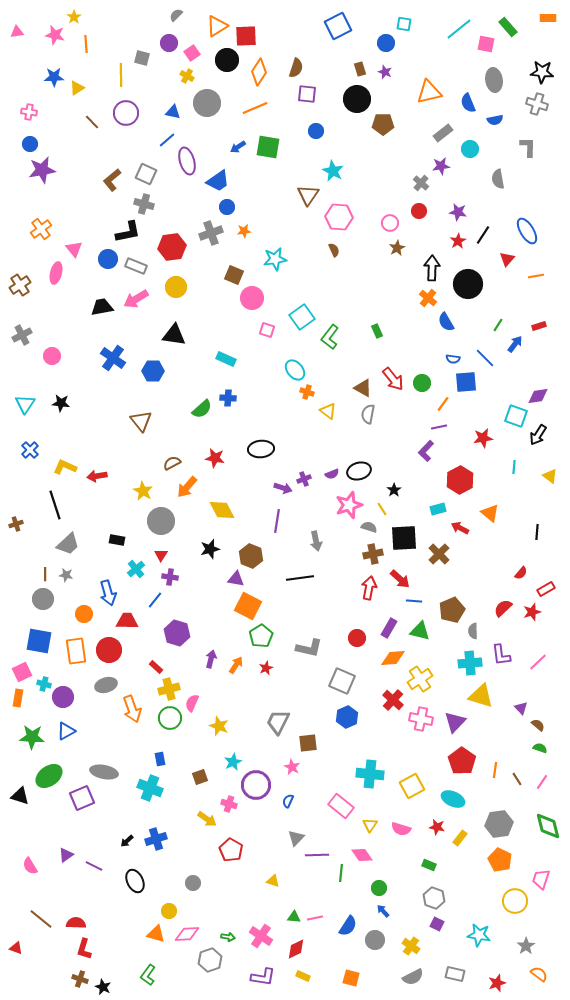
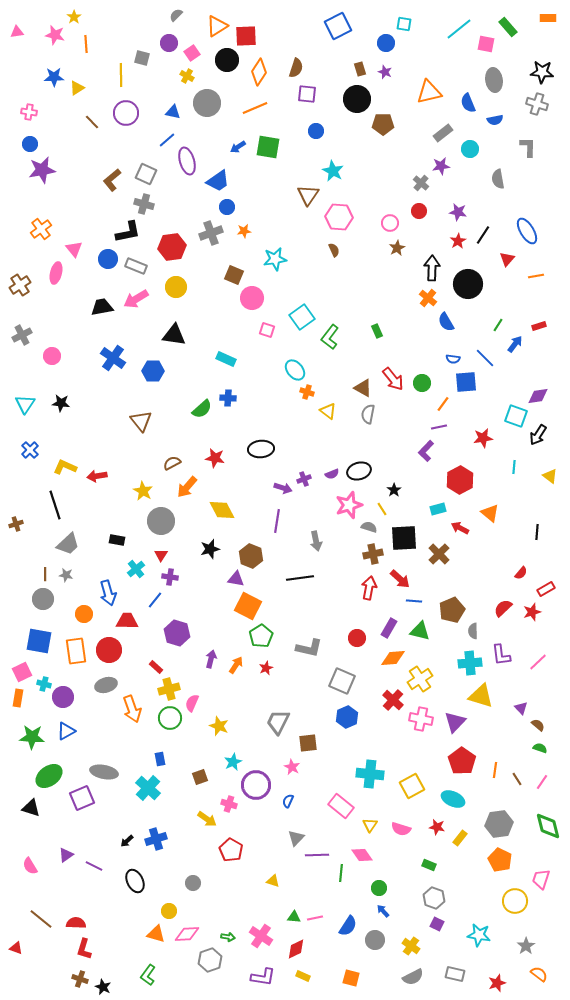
cyan cross at (150, 788): moved 2 px left; rotated 20 degrees clockwise
black triangle at (20, 796): moved 11 px right, 12 px down
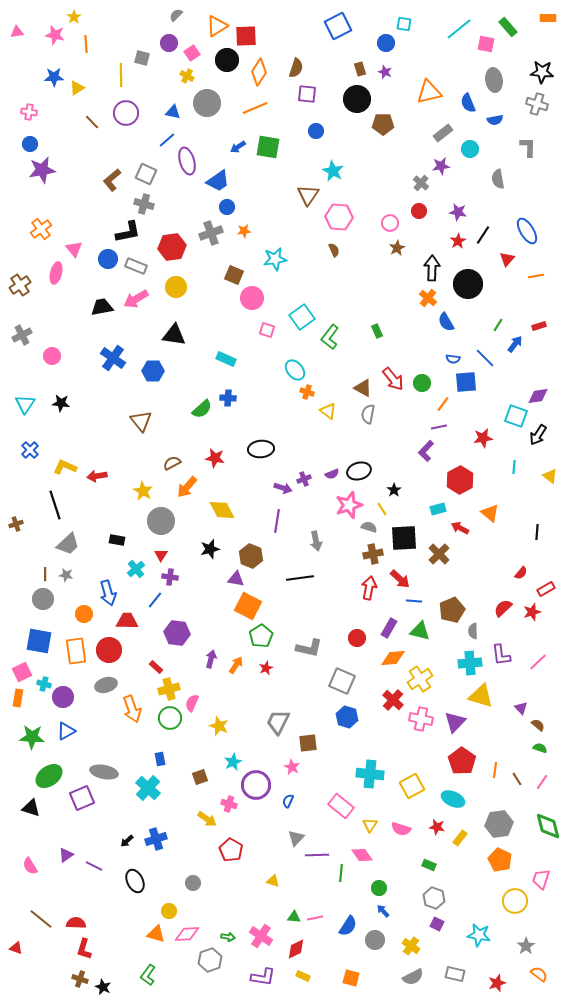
purple hexagon at (177, 633): rotated 10 degrees counterclockwise
blue hexagon at (347, 717): rotated 20 degrees counterclockwise
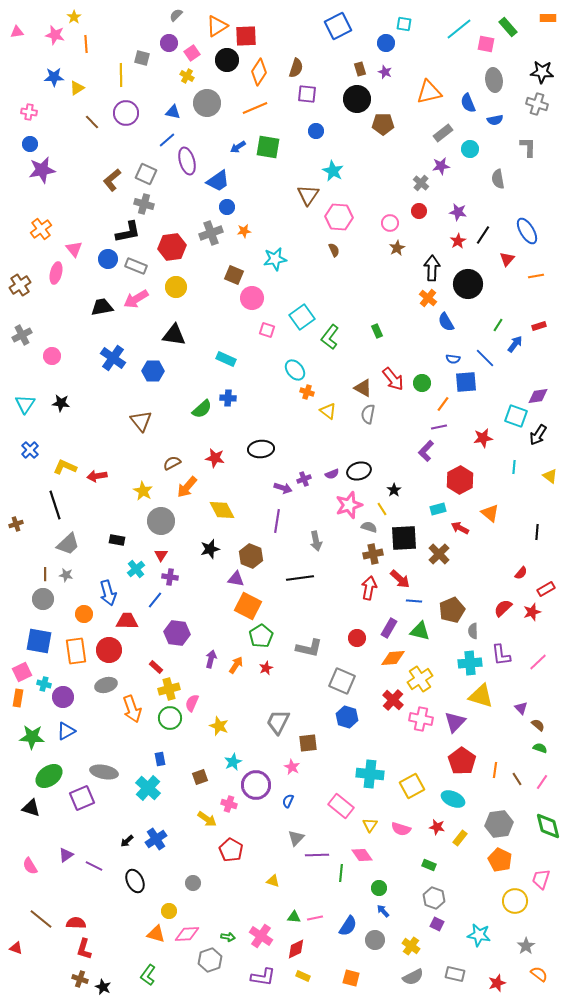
blue cross at (156, 839): rotated 15 degrees counterclockwise
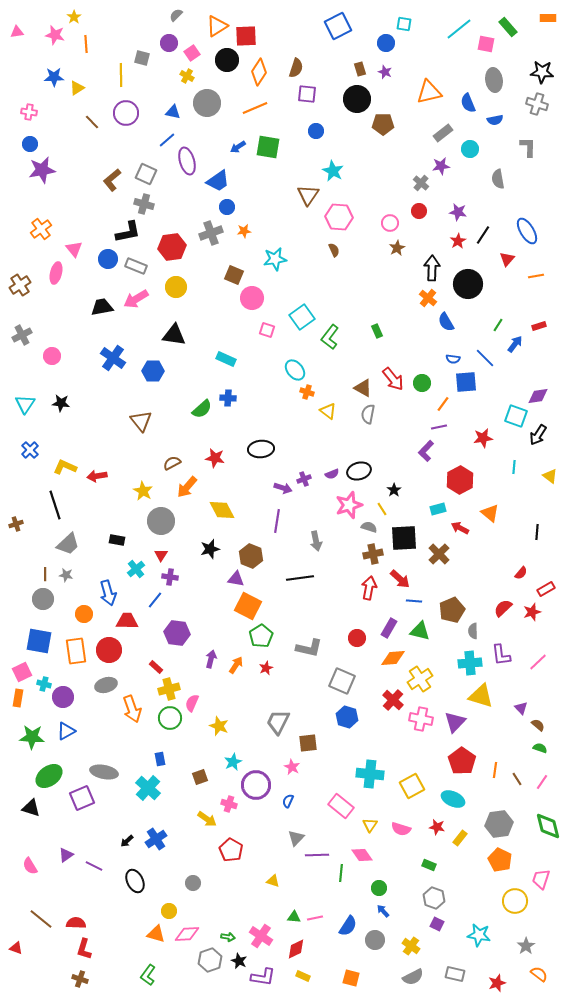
black star at (103, 987): moved 136 px right, 26 px up
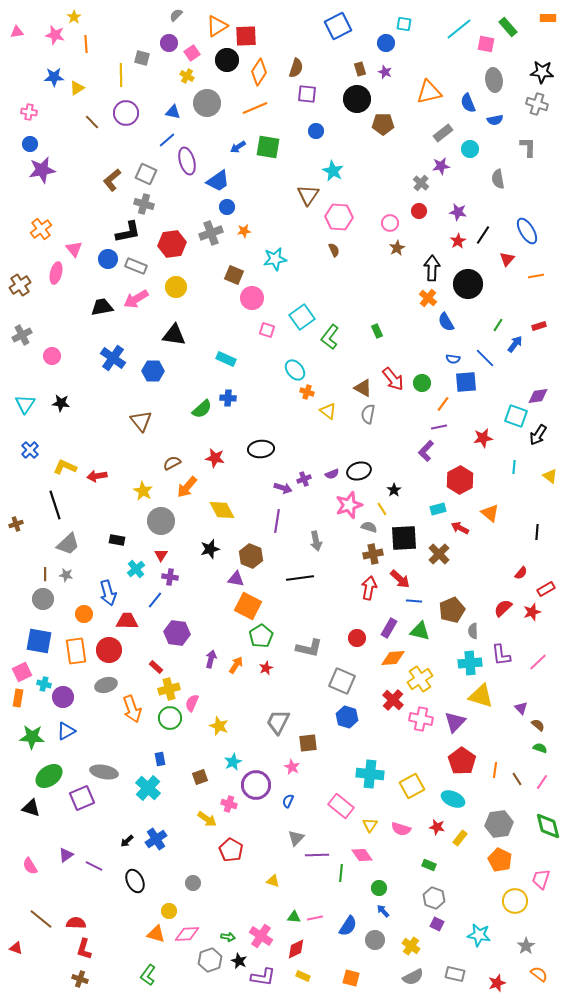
red hexagon at (172, 247): moved 3 px up
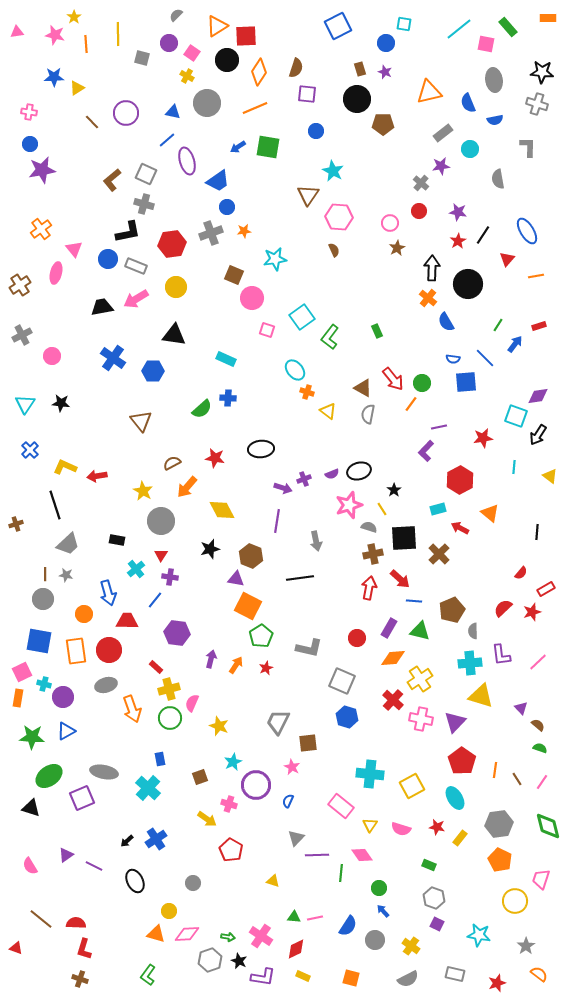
pink square at (192, 53): rotated 21 degrees counterclockwise
yellow line at (121, 75): moved 3 px left, 41 px up
orange line at (443, 404): moved 32 px left
cyan ellipse at (453, 799): moved 2 px right, 1 px up; rotated 35 degrees clockwise
gray semicircle at (413, 977): moved 5 px left, 2 px down
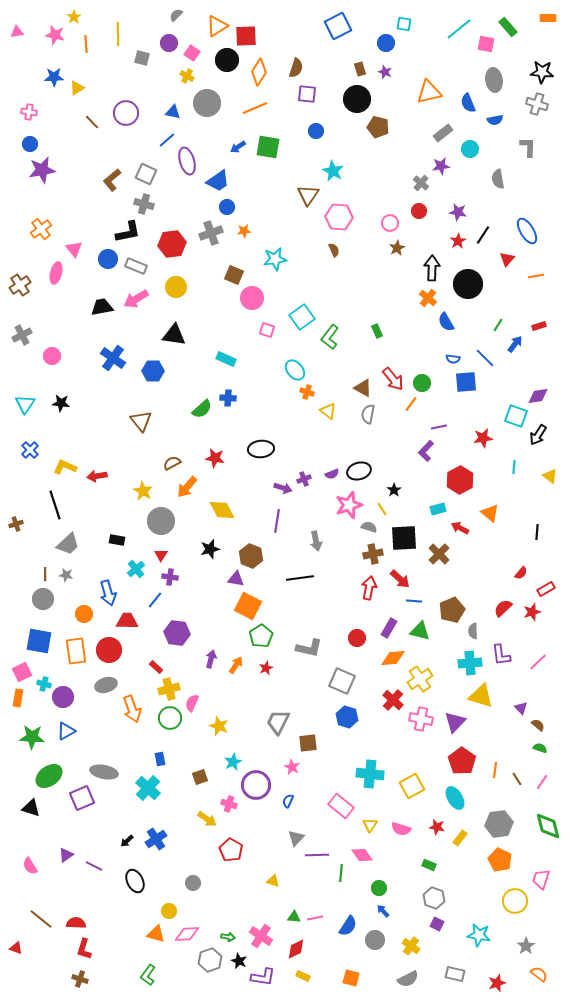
brown pentagon at (383, 124): moved 5 px left, 3 px down; rotated 15 degrees clockwise
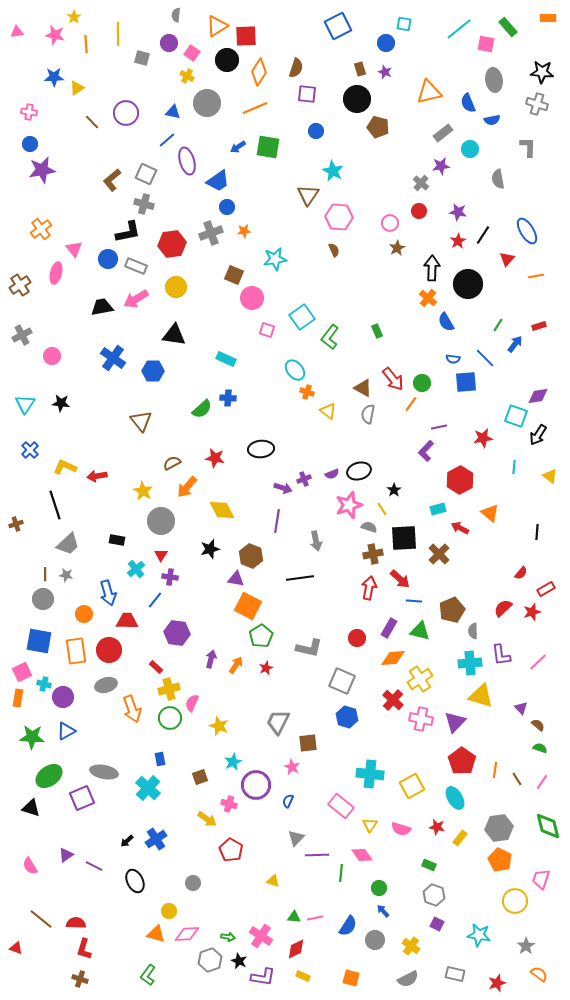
gray semicircle at (176, 15): rotated 40 degrees counterclockwise
blue semicircle at (495, 120): moved 3 px left
gray hexagon at (499, 824): moved 4 px down
gray hexagon at (434, 898): moved 3 px up
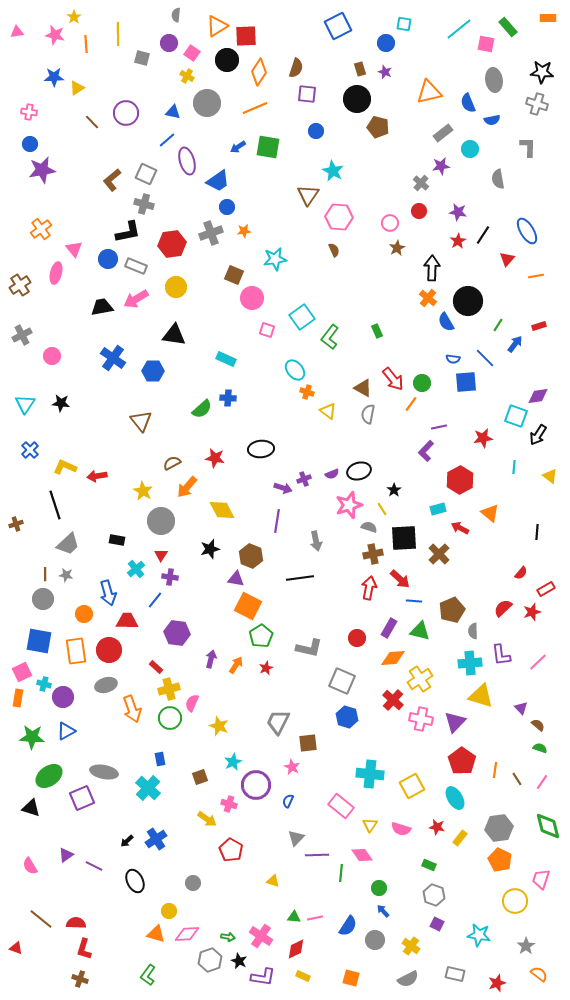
black circle at (468, 284): moved 17 px down
